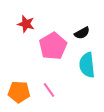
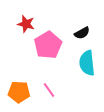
pink pentagon: moved 5 px left, 1 px up
cyan semicircle: moved 2 px up
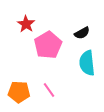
red star: rotated 18 degrees clockwise
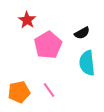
red star: moved 1 px right, 4 px up
orange pentagon: rotated 15 degrees counterclockwise
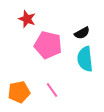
red star: moved 1 px up; rotated 12 degrees counterclockwise
pink pentagon: rotated 28 degrees counterclockwise
cyan semicircle: moved 2 px left, 4 px up
pink line: moved 3 px right
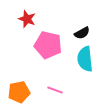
pink line: moved 3 px right; rotated 35 degrees counterclockwise
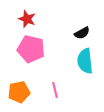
pink pentagon: moved 17 px left, 4 px down
cyan semicircle: moved 2 px down
pink line: rotated 56 degrees clockwise
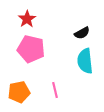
red star: rotated 18 degrees clockwise
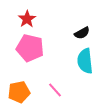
pink pentagon: moved 1 px left, 1 px up
pink line: rotated 28 degrees counterclockwise
